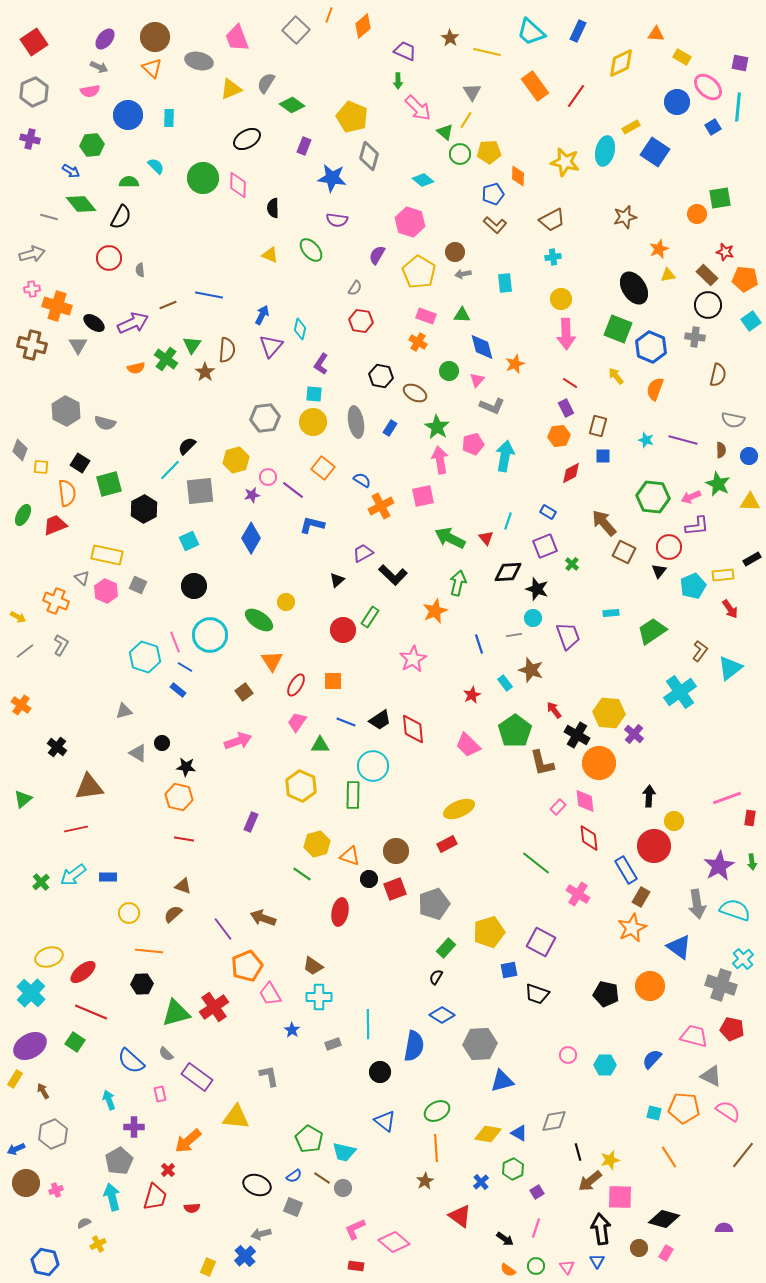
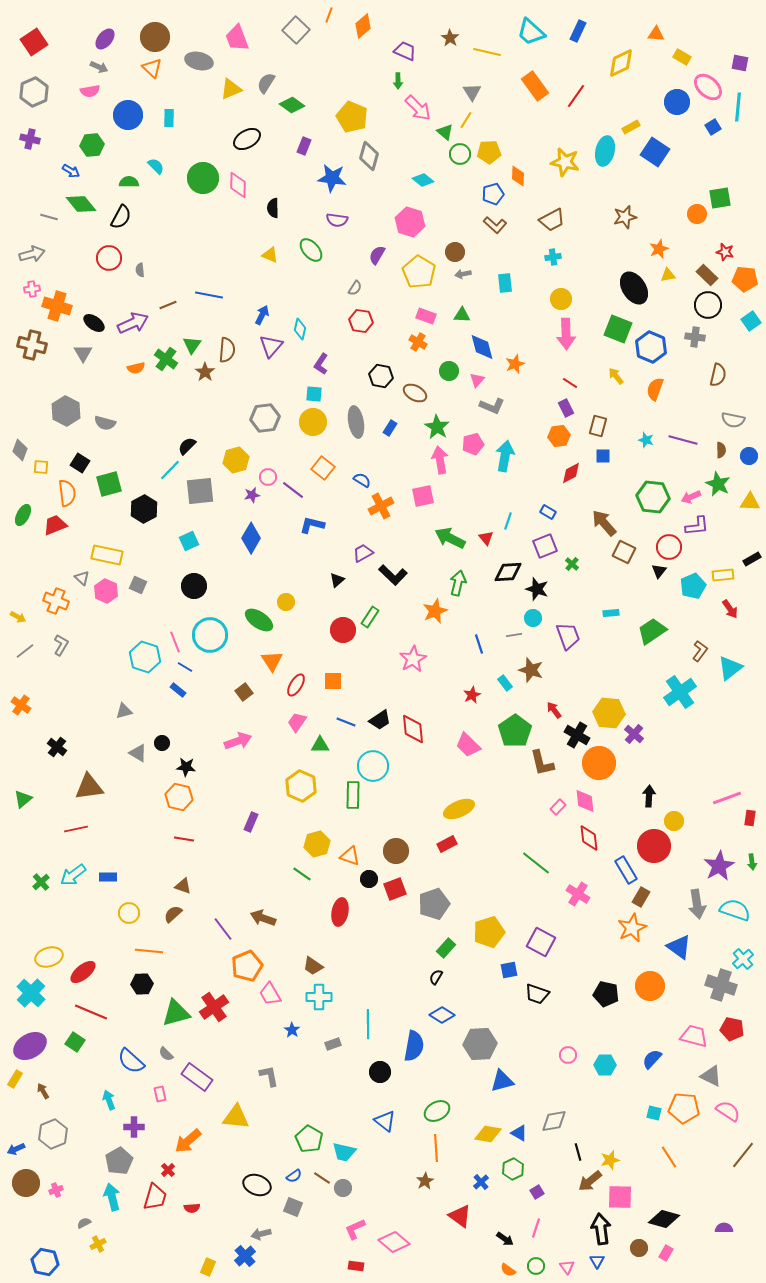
gray triangle at (78, 345): moved 5 px right, 8 px down
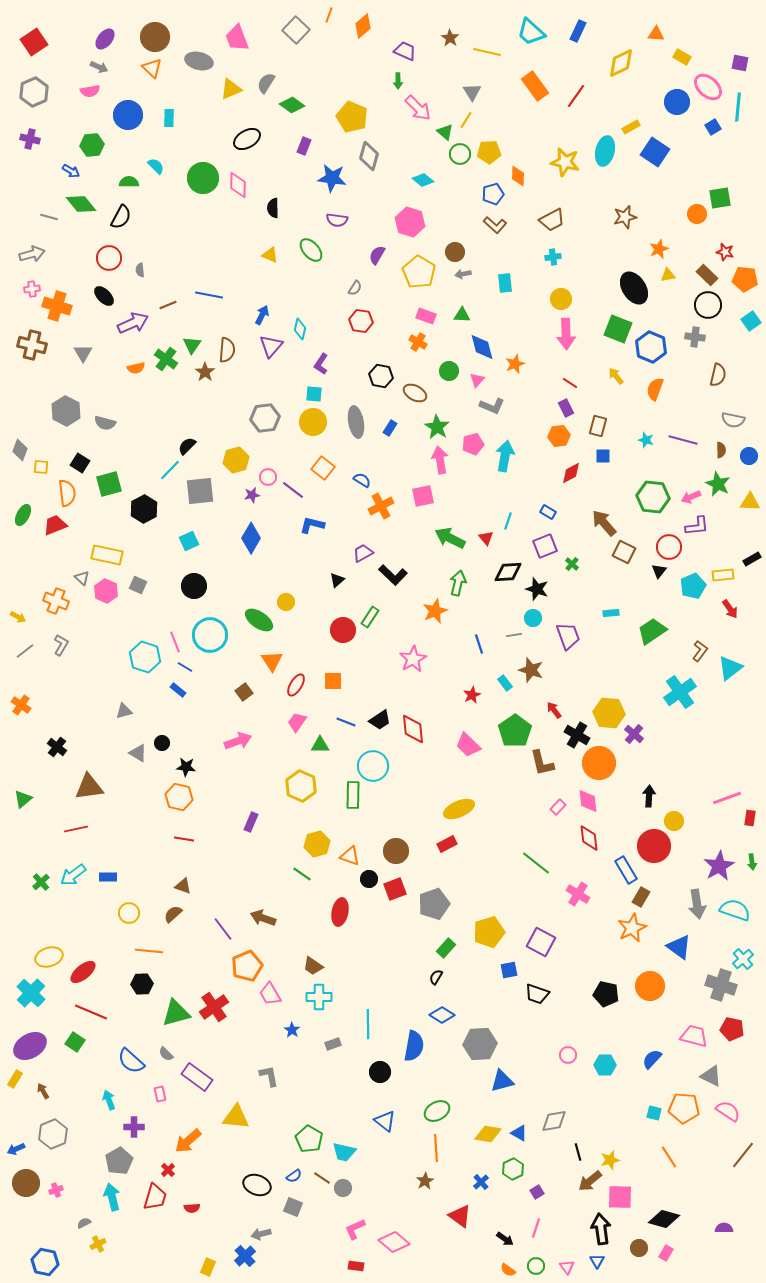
black ellipse at (94, 323): moved 10 px right, 27 px up; rotated 10 degrees clockwise
pink diamond at (585, 801): moved 3 px right
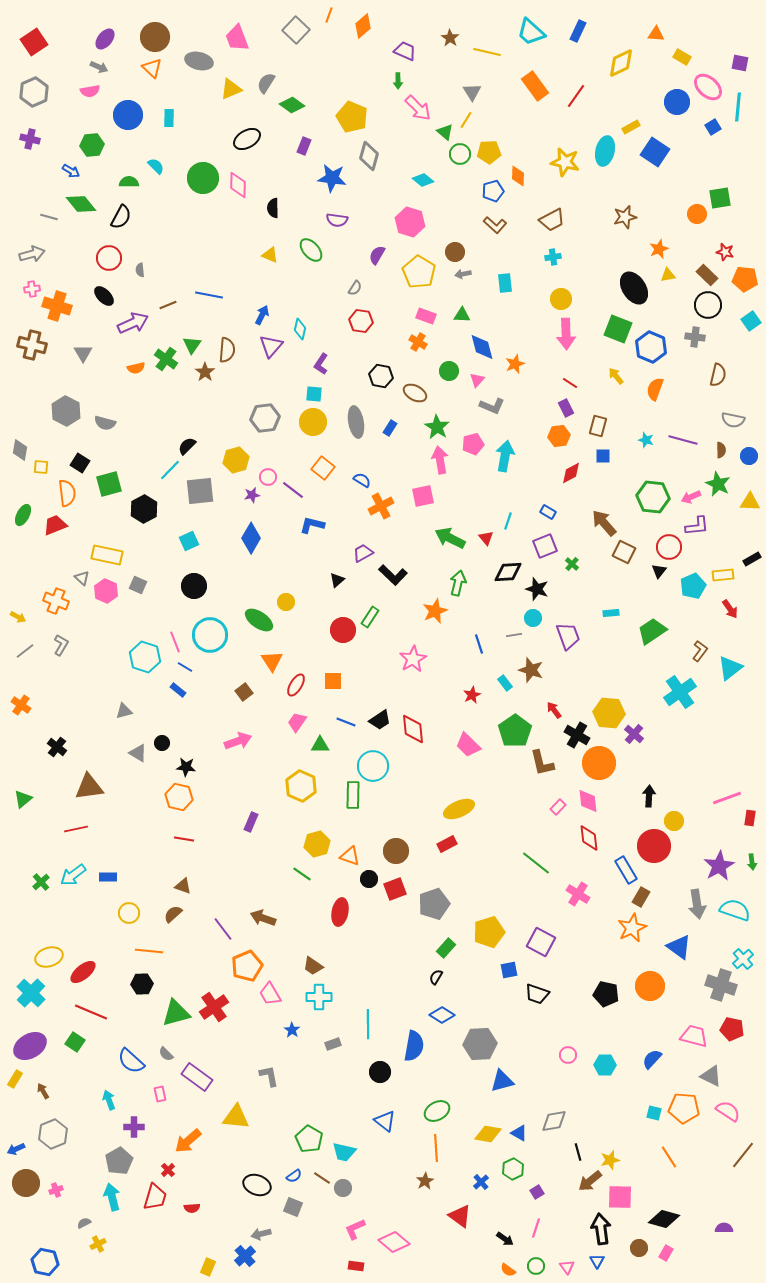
blue pentagon at (493, 194): moved 3 px up
gray diamond at (20, 450): rotated 10 degrees counterclockwise
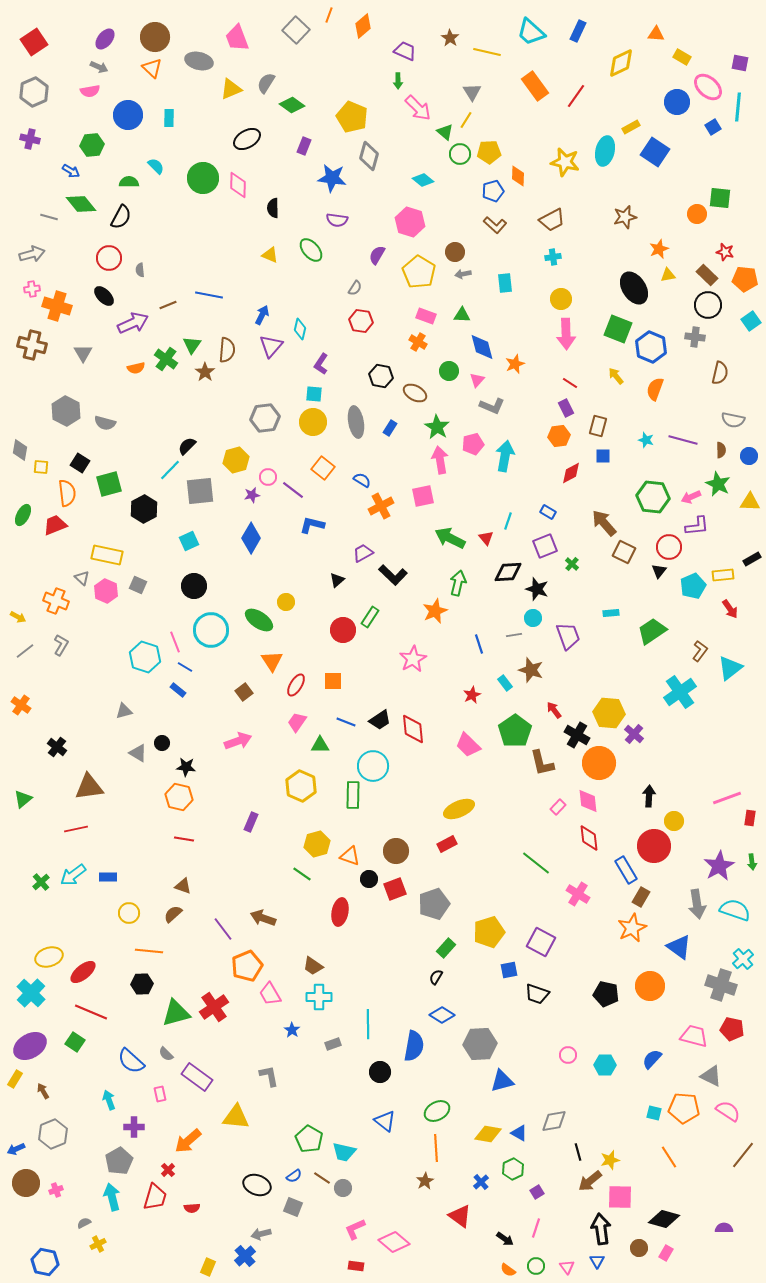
green square at (720, 198): rotated 15 degrees clockwise
brown semicircle at (718, 375): moved 2 px right, 2 px up
cyan circle at (210, 635): moved 1 px right, 5 px up
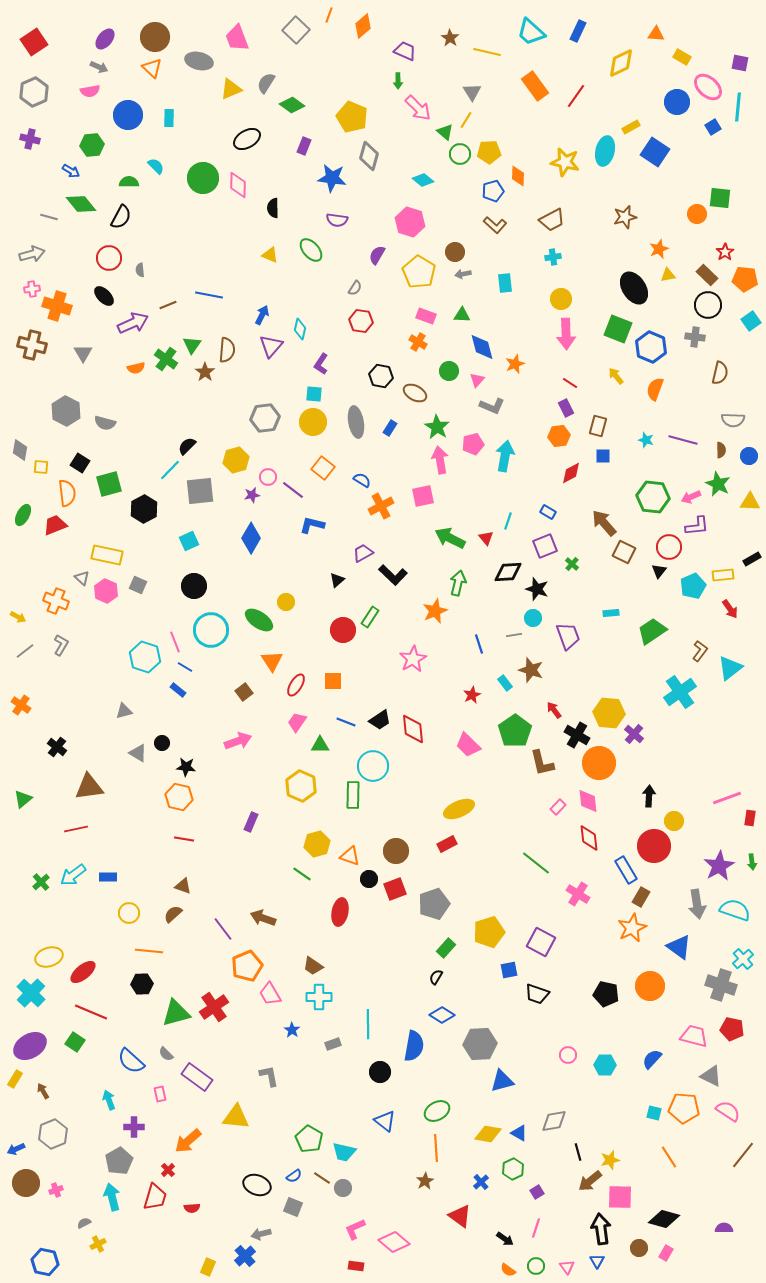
red star at (725, 252): rotated 24 degrees clockwise
gray semicircle at (733, 420): rotated 10 degrees counterclockwise
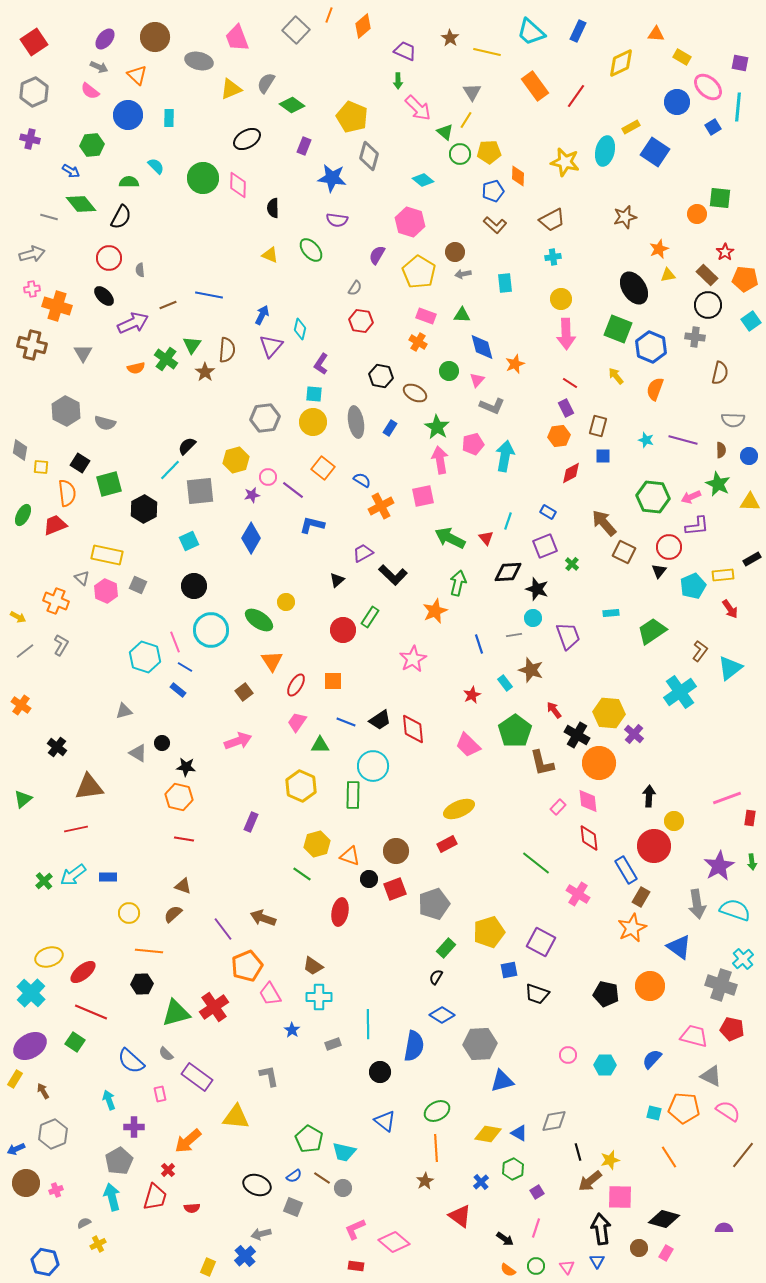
orange triangle at (152, 68): moved 15 px left, 7 px down
pink semicircle at (90, 91): rotated 48 degrees clockwise
green cross at (41, 882): moved 3 px right, 1 px up
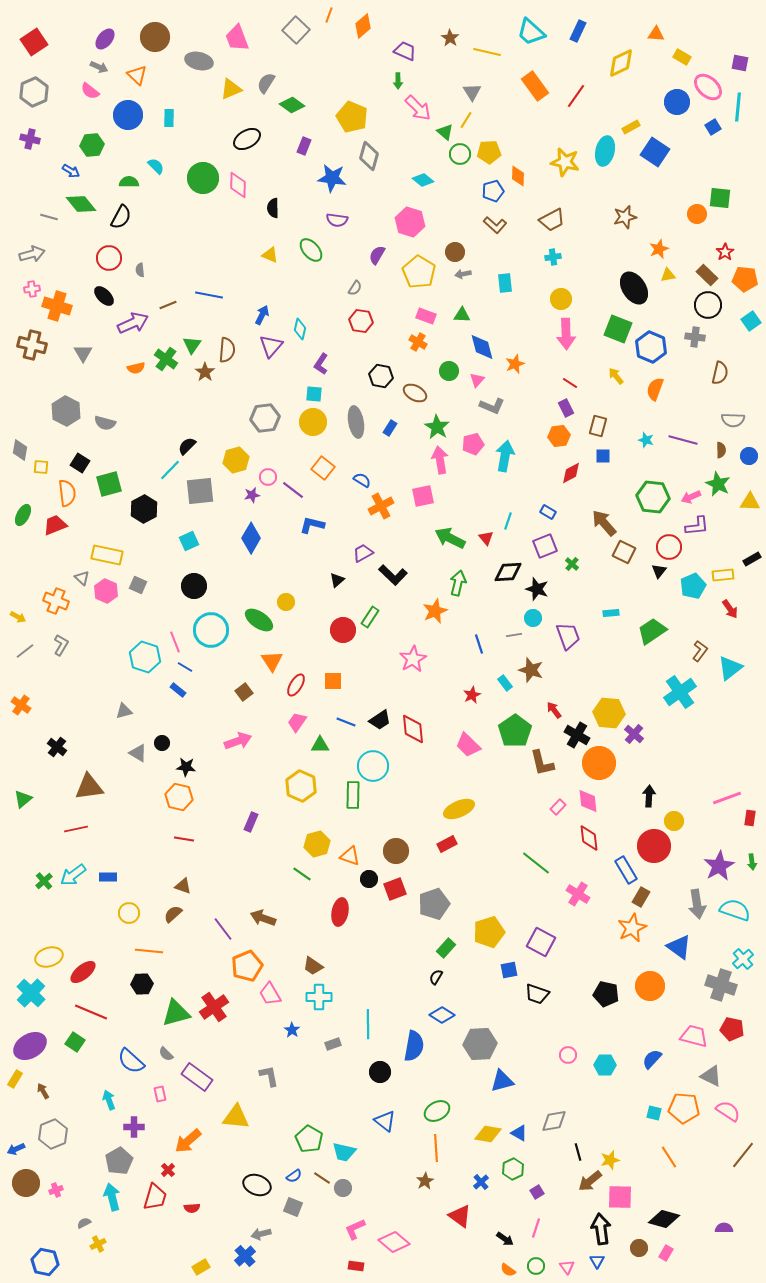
yellow rectangle at (208, 1267): moved 7 px left; rotated 36 degrees clockwise
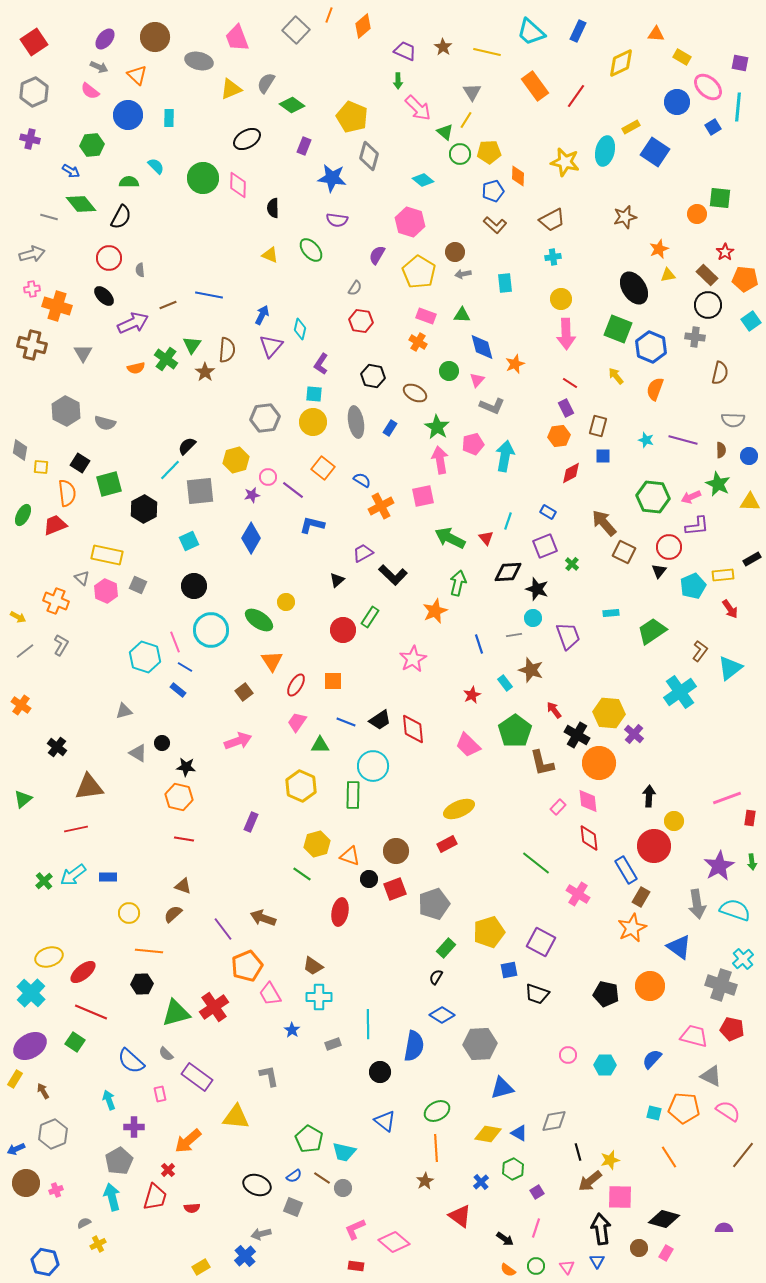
brown star at (450, 38): moved 7 px left, 9 px down
black hexagon at (381, 376): moved 8 px left
blue triangle at (502, 1081): moved 7 px down
